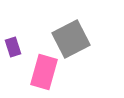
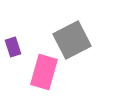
gray square: moved 1 px right, 1 px down
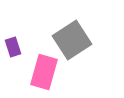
gray square: rotated 6 degrees counterclockwise
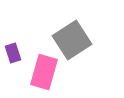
purple rectangle: moved 6 px down
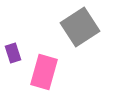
gray square: moved 8 px right, 13 px up
